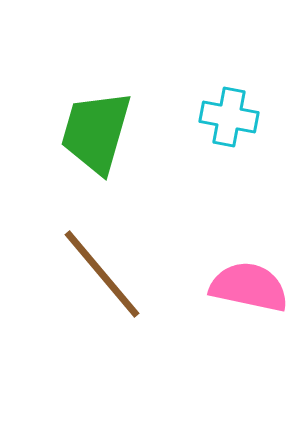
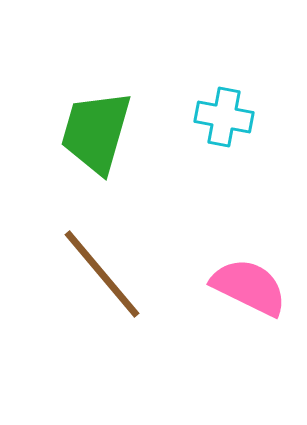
cyan cross: moved 5 px left
pink semicircle: rotated 14 degrees clockwise
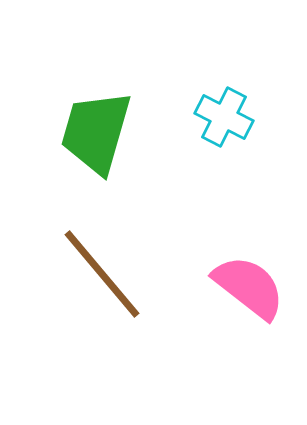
cyan cross: rotated 16 degrees clockwise
pink semicircle: rotated 12 degrees clockwise
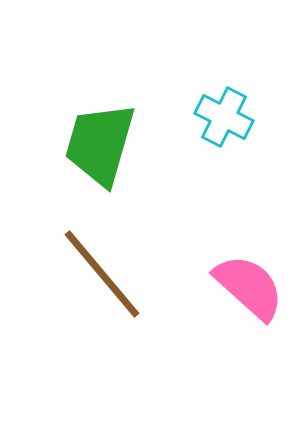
green trapezoid: moved 4 px right, 12 px down
pink semicircle: rotated 4 degrees clockwise
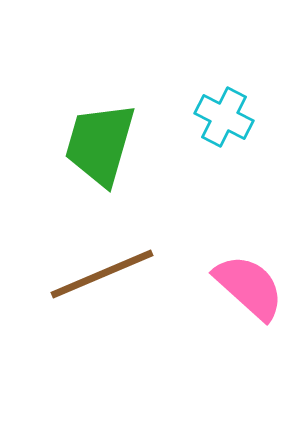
brown line: rotated 73 degrees counterclockwise
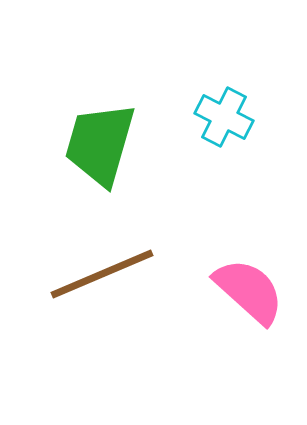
pink semicircle: moved 4 px down
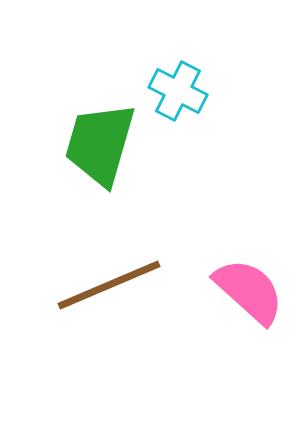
cyan cross: moved 46 px left, 26 px up
brown line: moved 7 px right, 11 px down
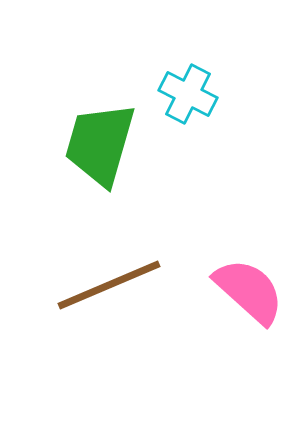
cyan cross: moved 10 px right, 3 px down
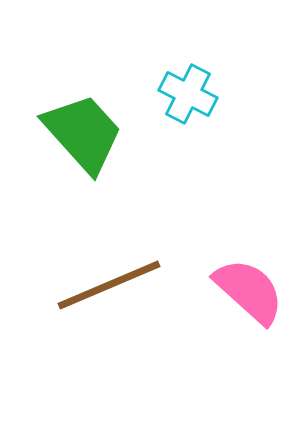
green trapezoid: moved 17 px left, 11 px up; rotated 122 degrees clockwise
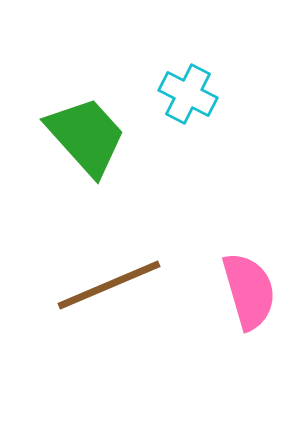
green trapezoid: moved 3 px right, 3 px down
pink semicircle: rotated 32 degrees clockwise
